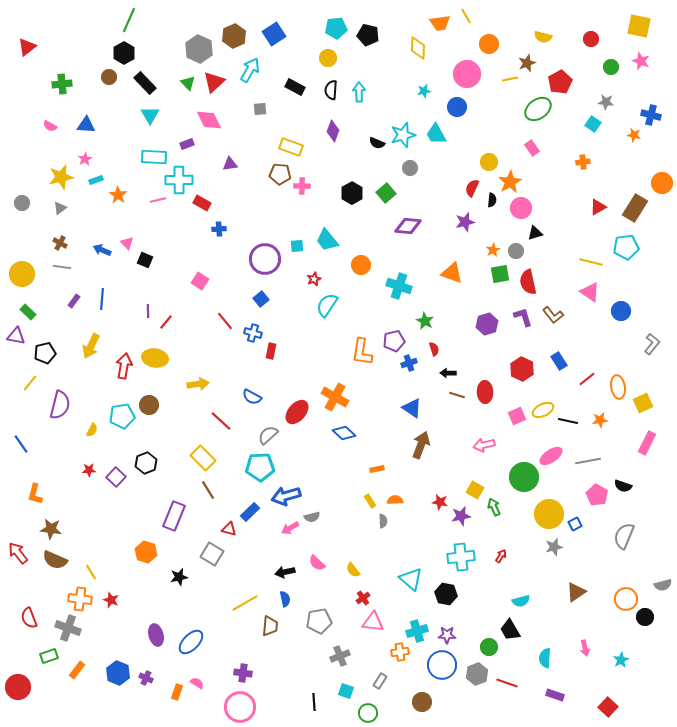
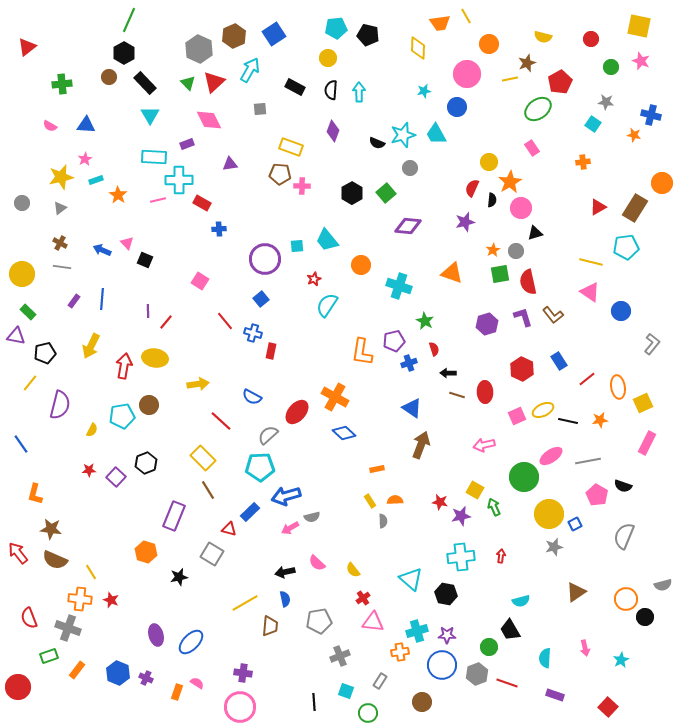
red arrow at (501, 556): rotated 24 degrees counterclockwise
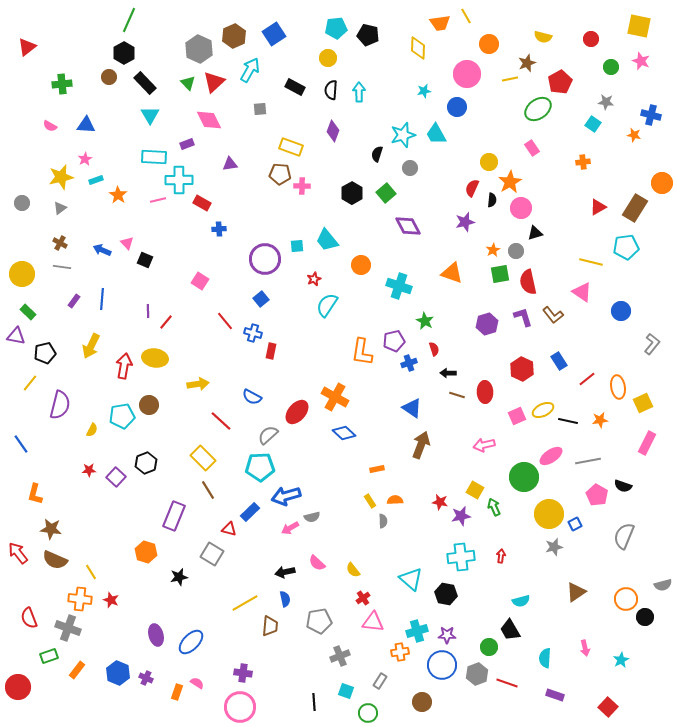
black semicircle at (377, 143): moved 11 px down; rotated 84 degrees clockwise
purple diamond at (408, 226): rotated 56 degrees clockwise
pink triangle at (590, 292): moved 8 px left
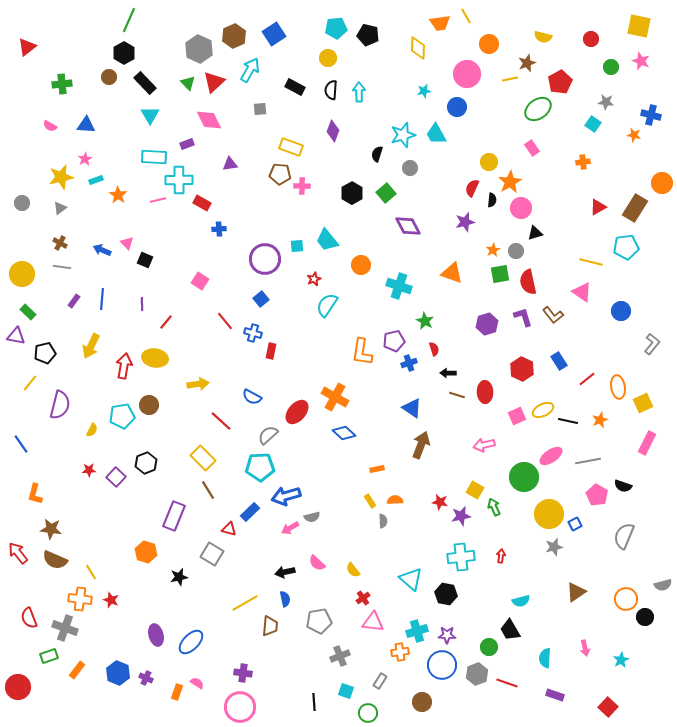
purple line at (148, 311): moved 6 px left, 7 px up
orange star at (600, 420): rotated 14 degrees counterclockwise
gray cross at (68, 628): moved 3 px left
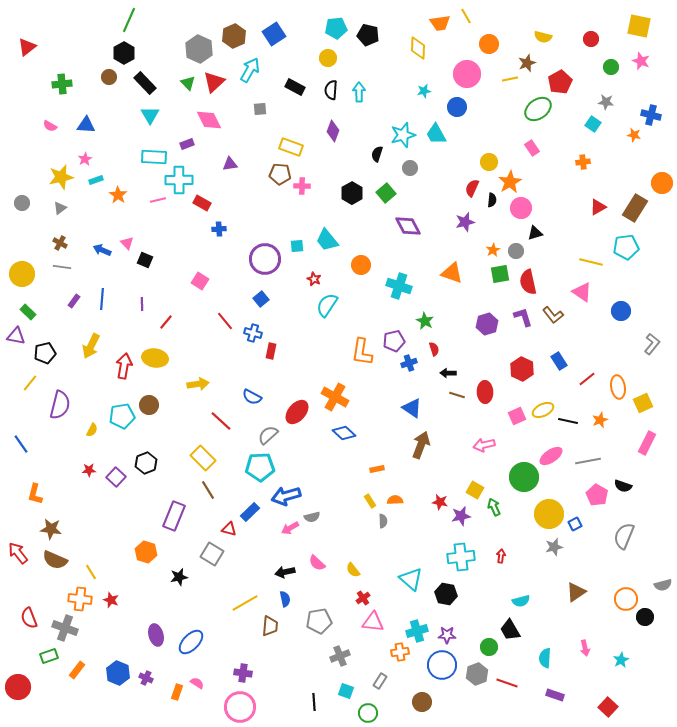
red star at (314, 279): rotated 24 degrees counterclockwise
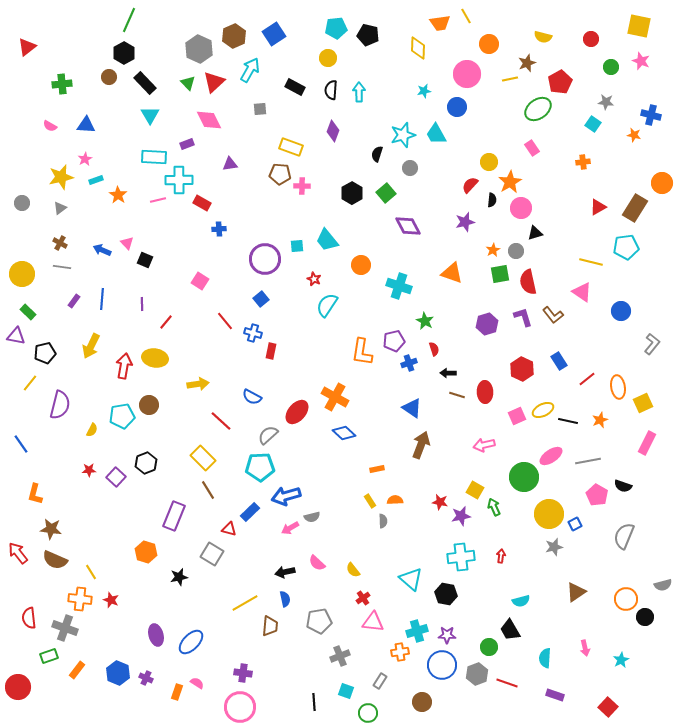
red semicircle at (472, 188): moved 2 px left, 3 px up; rotated 18 degrees clockwise
red semicircle at (29, 618): rotated 15 degrees clockwise
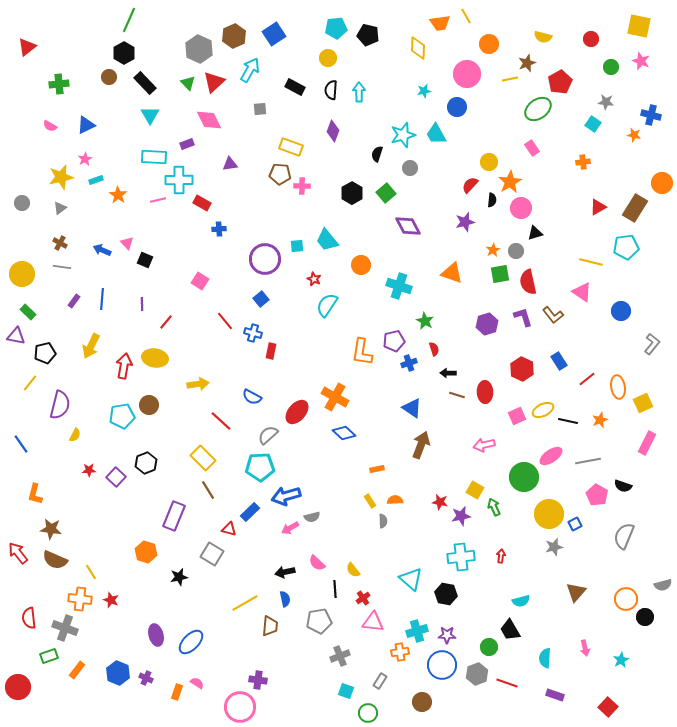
green cross at (62, 84): moved 3 px left
blue triangle at (86, 125): rotated 30 degrees counterclockwise
yellow semicircle at (92, 430): moved 17 px left, 5 px down
brown triangle at (576, 592): rotated 15 degrees counterclockwise
purple cross at (243, 673): moved 15 px right, 7 px down
black line at (314, 702): moved 21 px right, 113 px up
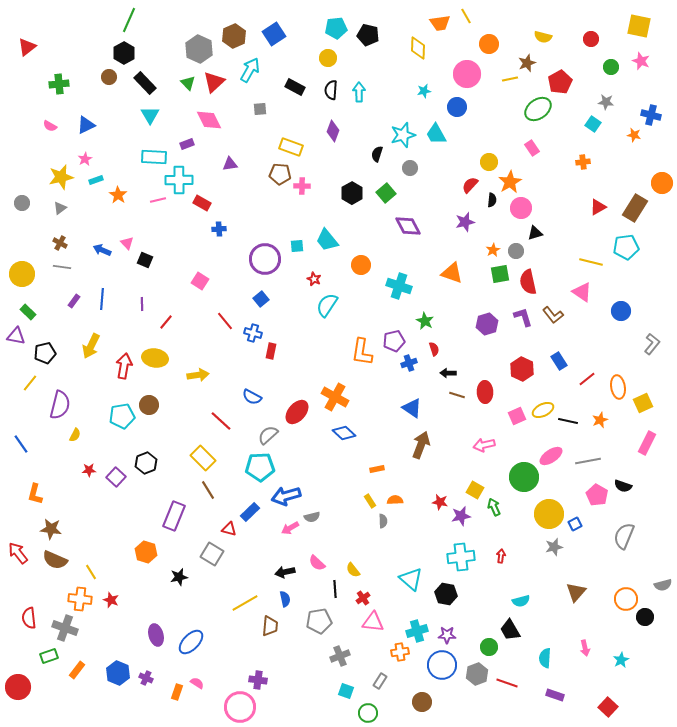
yellow arrow at (198, 384): moved 9 px up
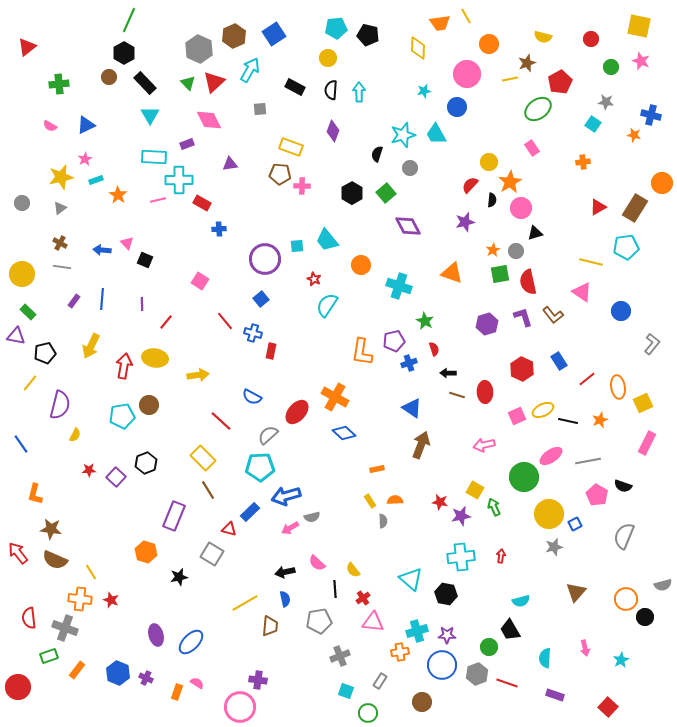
blue arrow at (102, 250): rotated 18 degrees counterclockwise
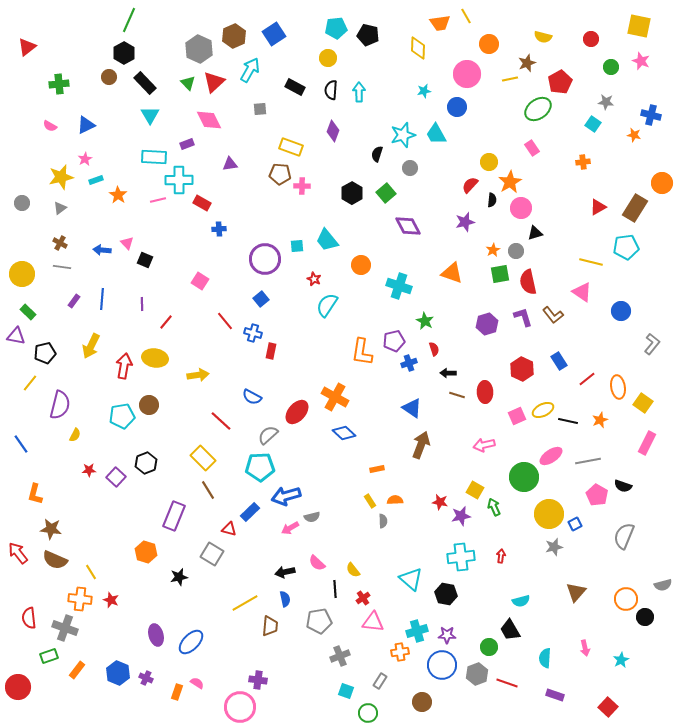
yellow square at (643, 403): rotated 30 degrees counterclockwise
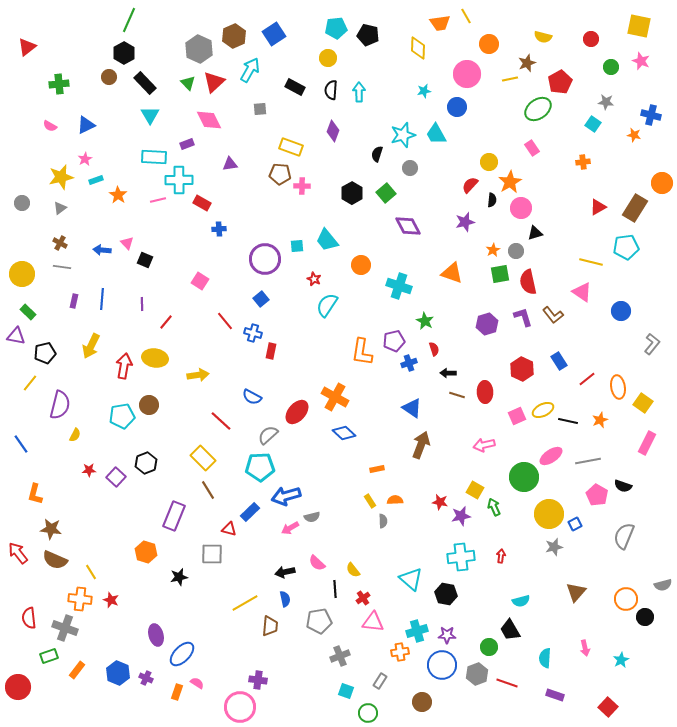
purple rectangle at (74, 301): rotated 24 degrees counterclockwise
gray square at (212, 554): rotated 30 degrees counterclockwise
blue ellipse at (191, 642): moved 9 px left, 12 px down
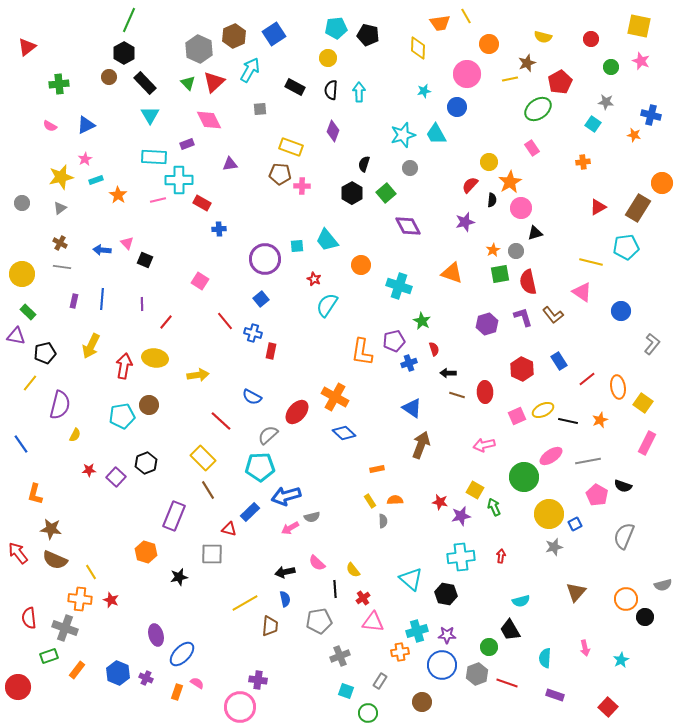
black semicircle at (377, 154): moved 13 px left, 10 px down
brown rectangle at (635, 208): moved 3 px right
green star at (425, 321): moved 3 px left
